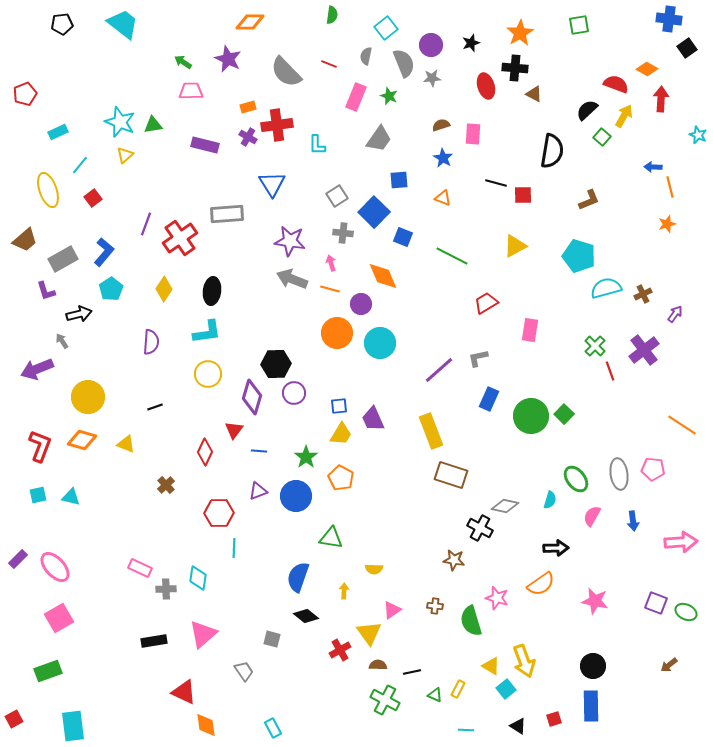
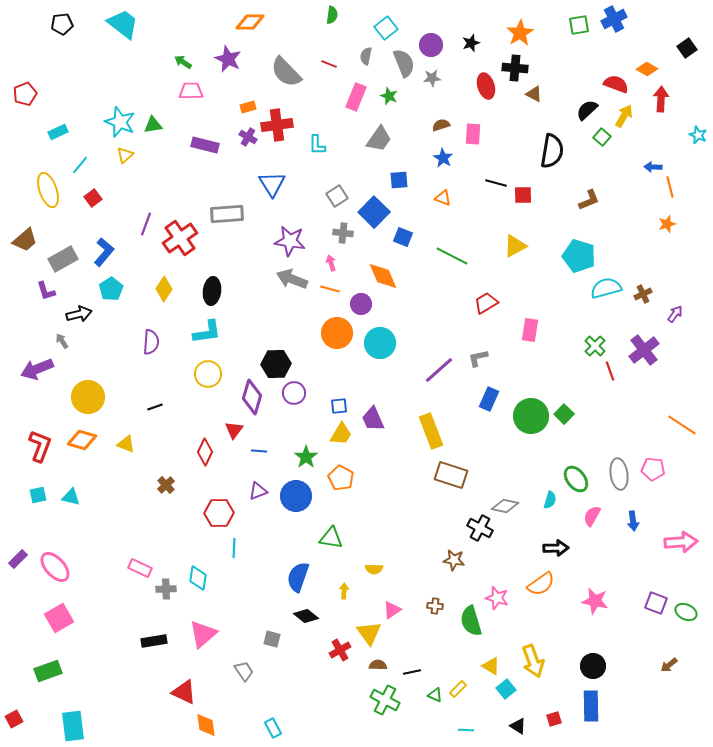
blue cross at (669, 19): moved 55 px left; rotated 35 degrees counterclockwise
yellow arrow at (524, 661): moved 9 px right
yellow rectangle at (458, 689): rotated 18 degrees clockwise
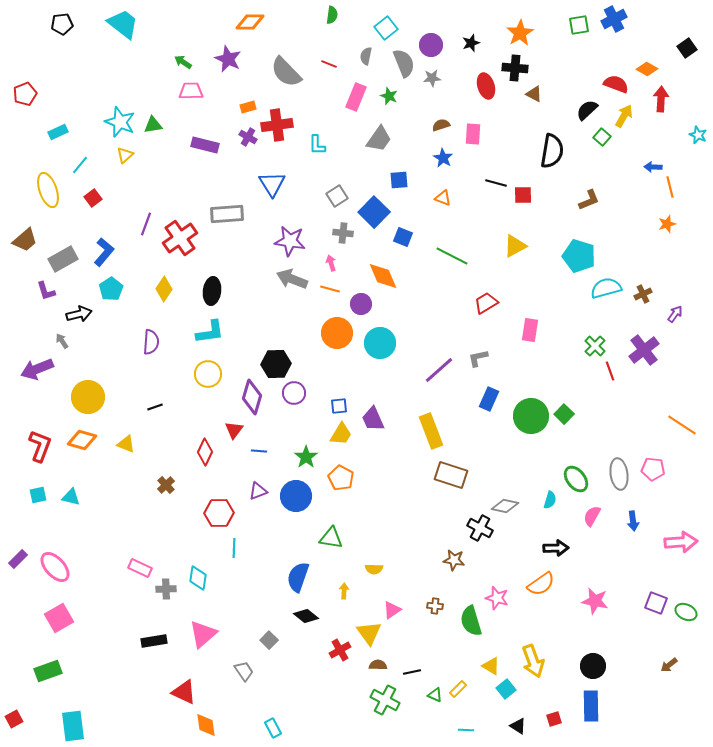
cyan L-shape at (207, 332): moved 3 px right
gray square at (272, 639): moved 3 px left, 1 px down; rotated 30 degrees clockwise
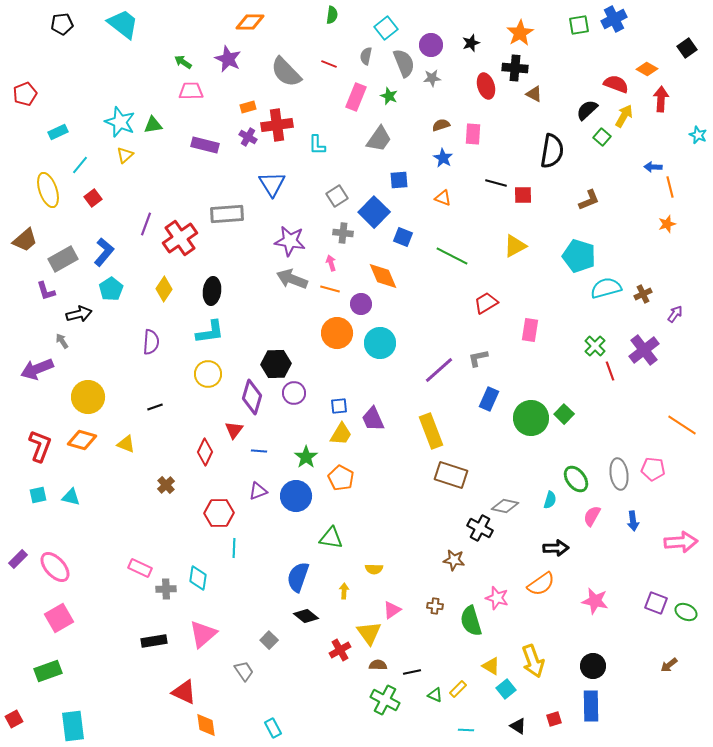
green circle at (531, 416): moved 2 px down
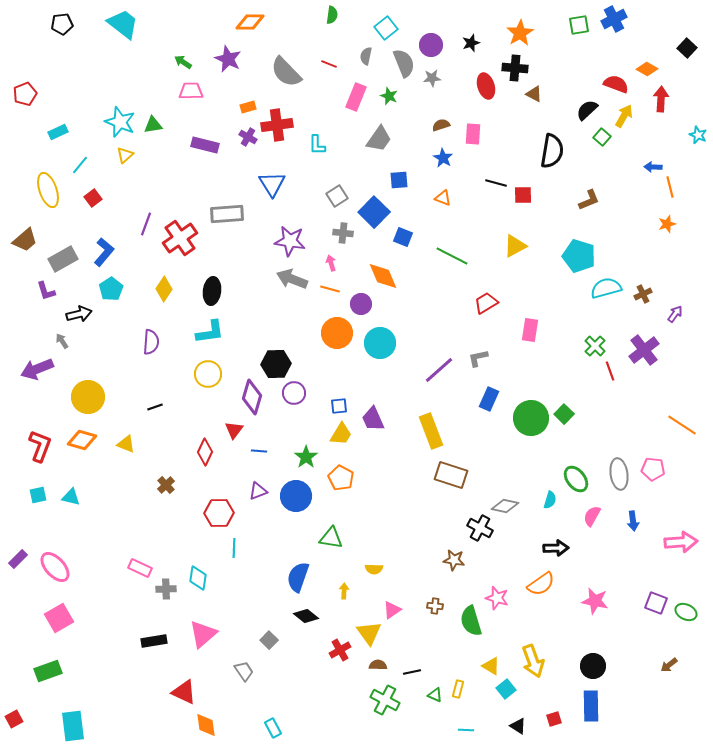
black square at (687, 48): rotated 12 degrees counterclockwise
yellow rectangle at (458, 689): rotated 30 degrees counterclockwise
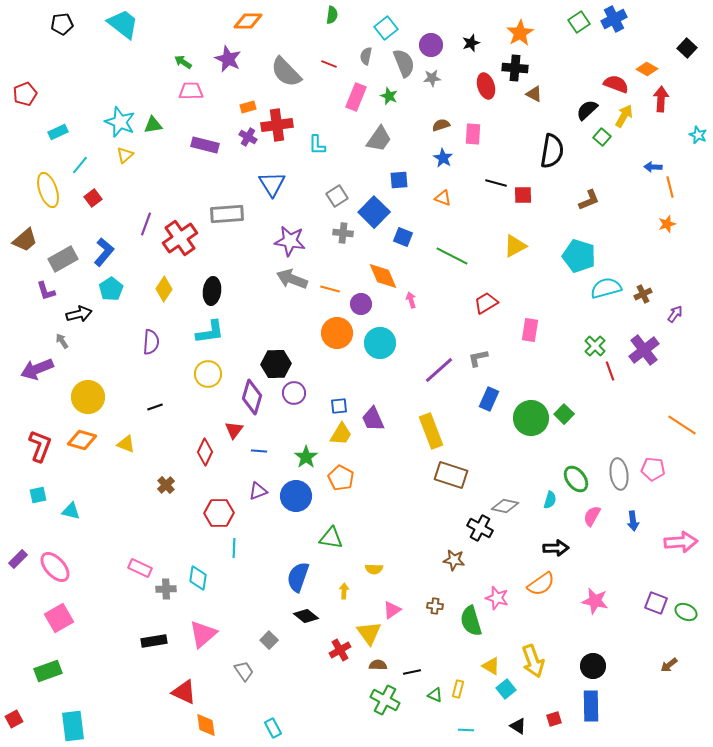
orange diamond at (250, 22): moved 2 px left, 1 px up
green square at (579, 25): moved 3 px up; rotated 25 degrees counterclockwise
pink arrow at (331, 263): moved 80 px right, 37 px down
cyan triangle at (71, 497): moved 14 px down
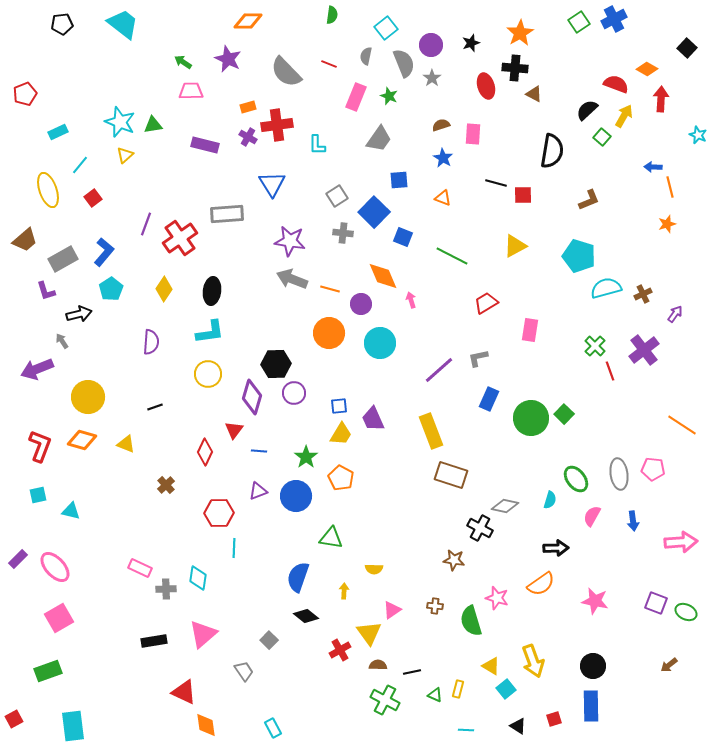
gray star at (432, 78): rotated 30 degrees counterclockwise
orange circle at (337, 333): moved 8 px left
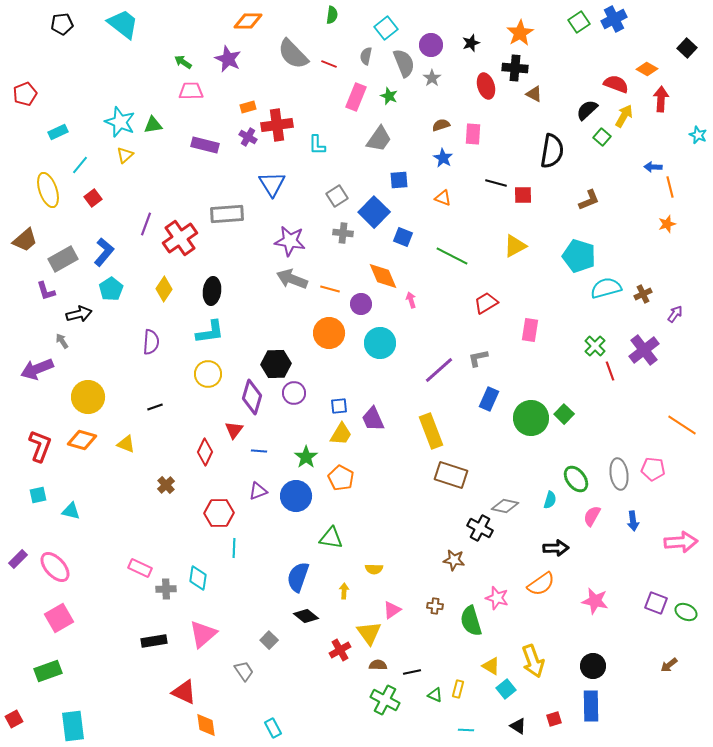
gray semicircle at (286, 72): moved 7 px right, 18 px up
